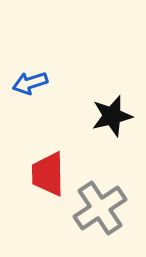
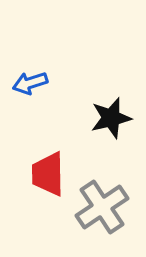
black star: moved 1 px left, 2 px down
gray cross: moved 2 px right, 1 px up
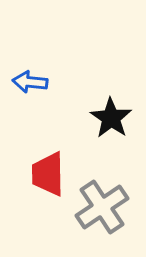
blue arrow: moved 1 px up; rotated 24 degrees clockwise
black star: rotated 24 degrees counterclockwise
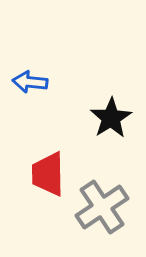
black star: rotated 6 degrees clockwise
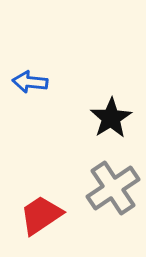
red trapezoid: moved 7 px left, 41 px down; rotated 57 degrees clockwise
gray cross: moved 11 px right, 19 px up
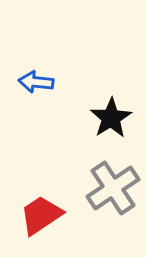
blue arrow: moved 6 px right
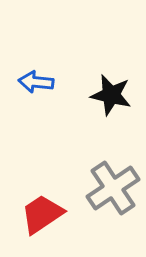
black star: moved 23 px up; rotated 27 degrees counterclockwise
red trapezoid: moved 1 px right, 1 px up
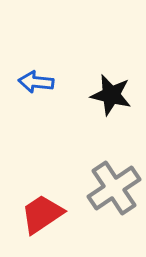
gray cross: moved 1 px right
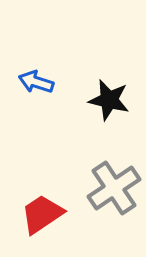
blue arrow: rotated 12 degrees clockwise
black star: moved 2 px left, 5 px down
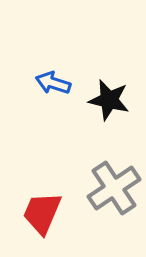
blue arrow: moved 17 px right, 1 px down
red trapezoid: moved 1 px up; rotated 33 degrees counterclockwise
